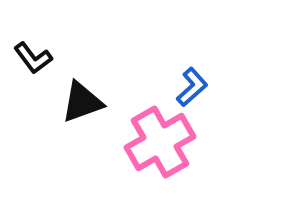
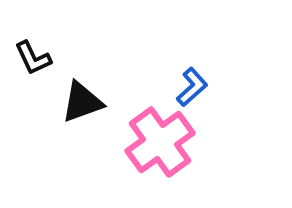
black L-shape: rotated 12 degrees clockwise
pink cross: rotated 6 degrees counterclockwise
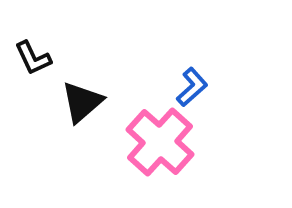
black triangle: rotated 21 degrees counterclockwise
pink cross: rotated 12 degrees counterclockwise
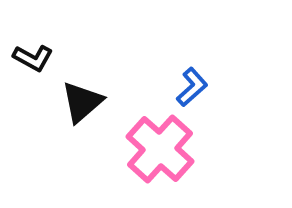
black L-shape: rotated 36 degrees counterclockwise
pink cross: moved 7 px down
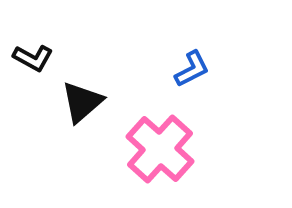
blue L-shape: moved 18 px up; rotated 15 degrees clockwise
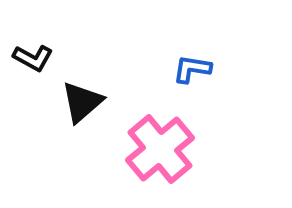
blue L-shape: rotated 144 degrees counterclockwise
pink cross: rotated 8 degrees clockwise
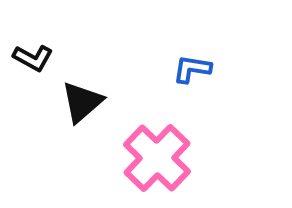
pink cross: moved 3 px left, 9 px down; rotated 6 degrees counterclockwise
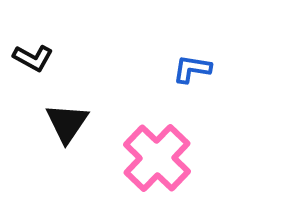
black triangle: moved 15 px left, 21 px down; rotated 15 degrees counterclockwise
